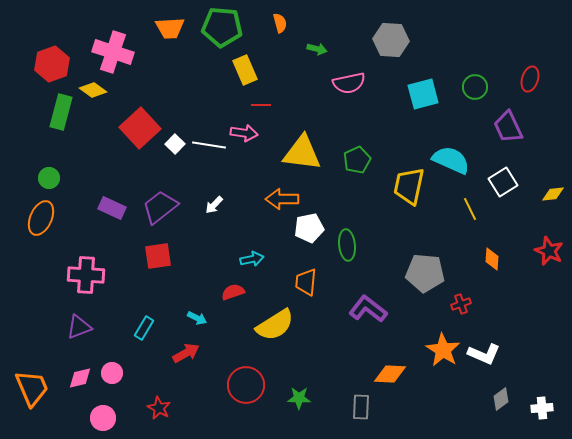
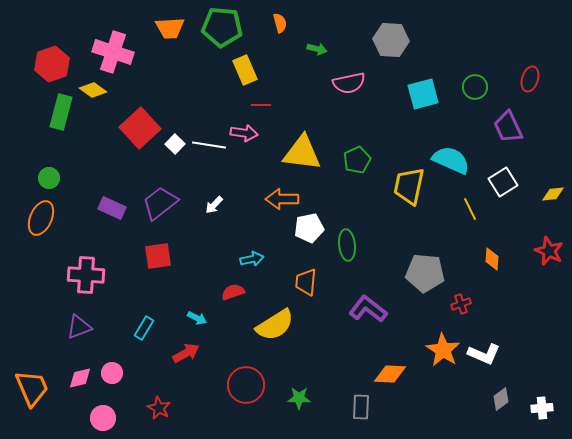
purple trapezoid at (160, 207): moved 4 px up
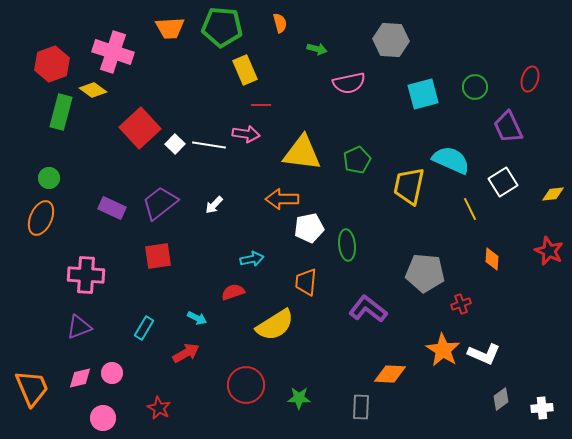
pink arrow at (244, 133): moved 2 px right, 1 px down
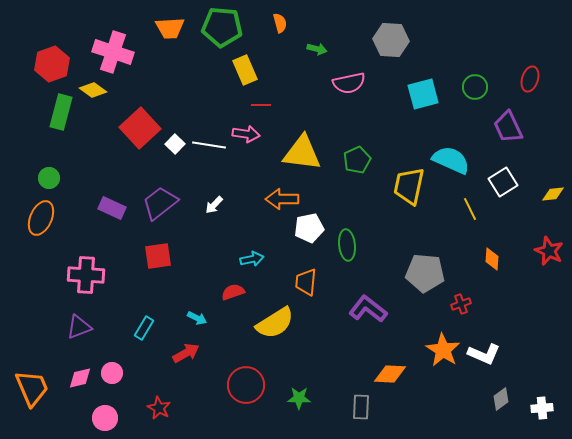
yellow semicircle at (275, 325): moved 2 px up
pink circle at (103, 418): moved 2 px right
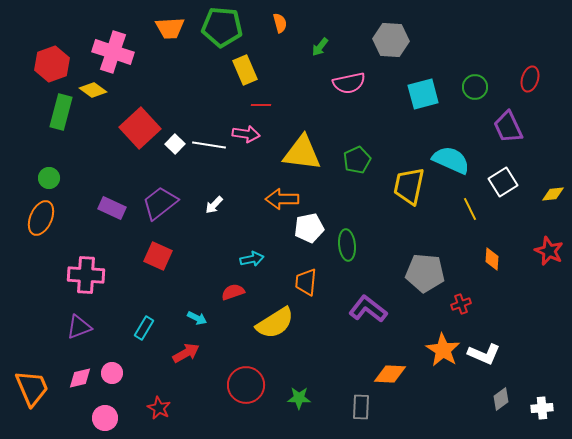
green arrow at (317, 49): moved 3 px right, 2 px up; rotated 114 degrees clockwise
red square at (158, 256): rotated 32 degrees clockwise
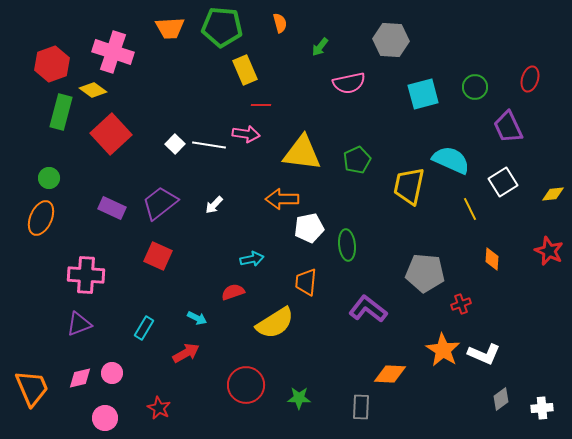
red square at (140, 128): moved 29 px left, 6 px down
purple triangle at (79, 327): moved 3 px up
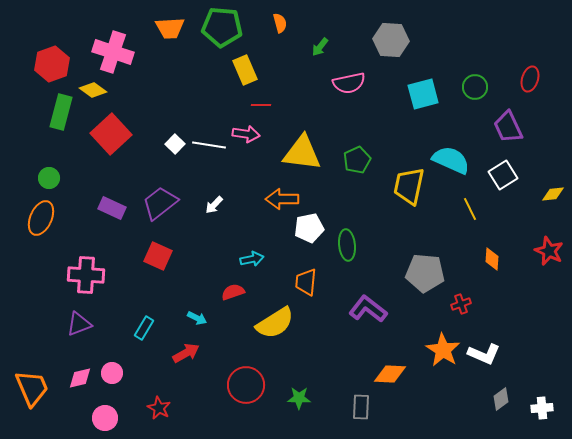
white square at (503, 182): moved 7 px up
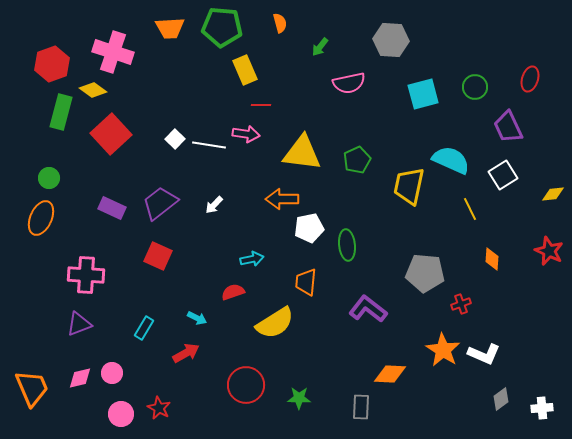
white square at (175, 144): moved 5 px up
pink circle at (105, 418): moved 16 px right, 4 px up
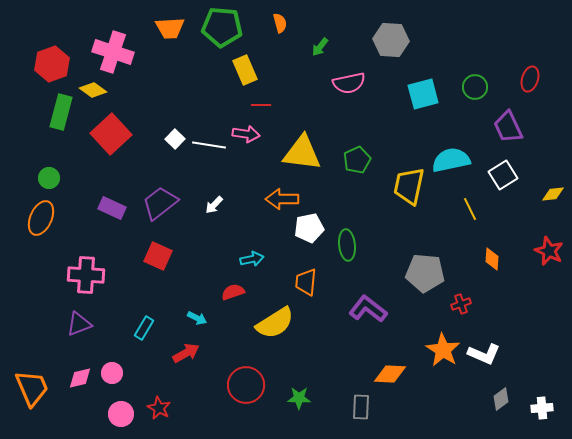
cyan semicircle at (451, 160): rotated 36 degrees counterclockwise
